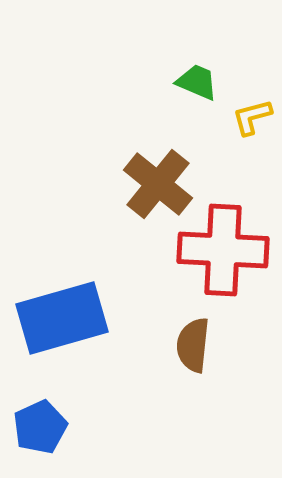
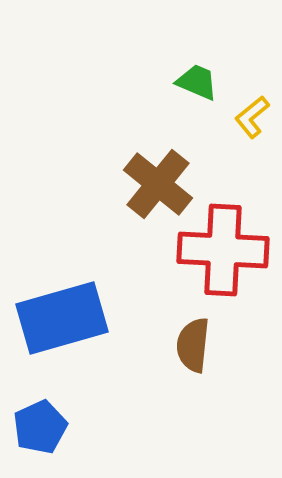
yellow L-shape: rotated 24 degrees counterclockwise
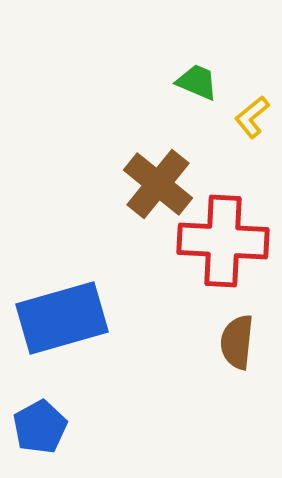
red cross: moved 9 px up
brown semicircle: moved 44 px right, 3 px up
blue pentagon: rotated 4 degrees counterclockwise
